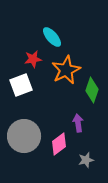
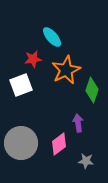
gray circle: moved 3 px left, 7 px down
gray star: moved 1 px down; rotated 21 degrees clockwise
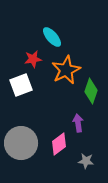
green diamond: moved 1 px left, 1 px down
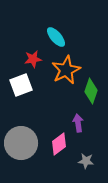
cyan ellipse: moved 4 px right
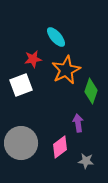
pink diamond: moved 1 px right, 3 px down
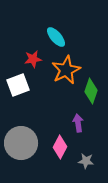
white square: moved 3 px left
pink diamond: rotated 25 degrees counterclockwise
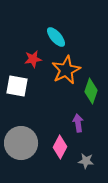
white square: moved 1 px left, 1 px down; rotated 30 degrees clockwise
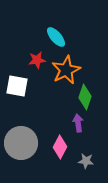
red star: moved 4 px right, 1 px down
green diamond: moved 6 px left, 6 px down
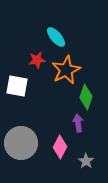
green diamond: moved 1 px right
gray star: rotated 28 degrees clockwise
